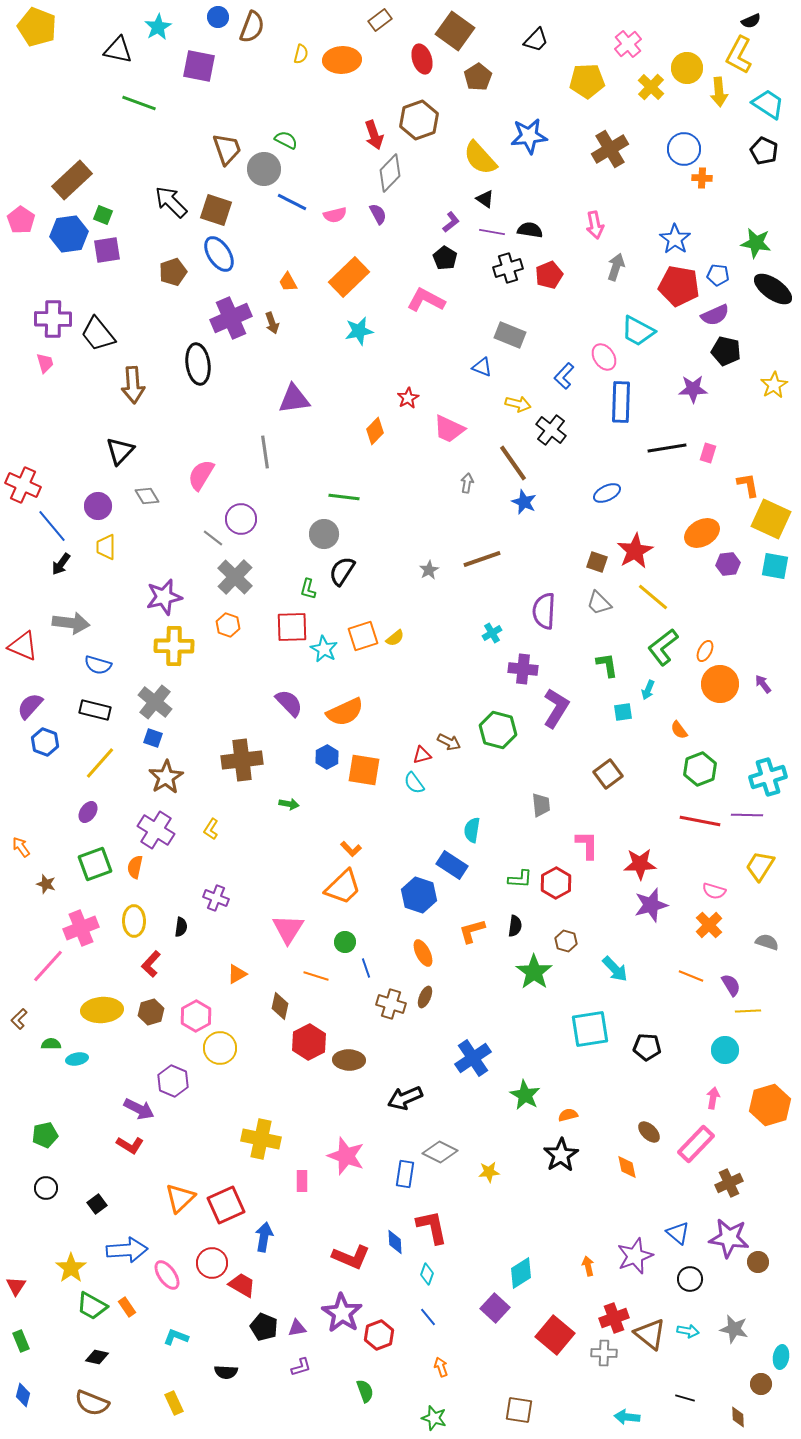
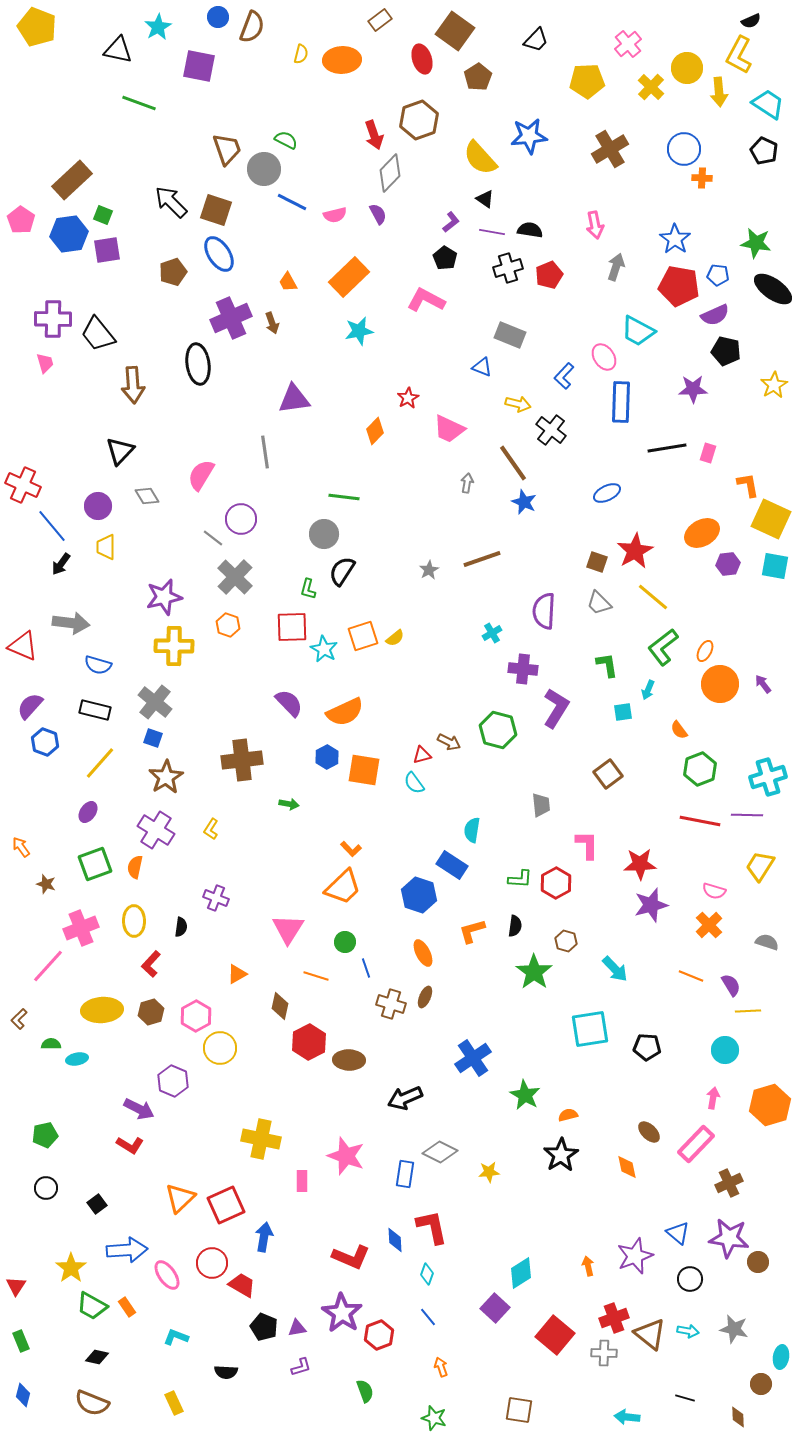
blue diamond at (395, 1242): moved 2 px up
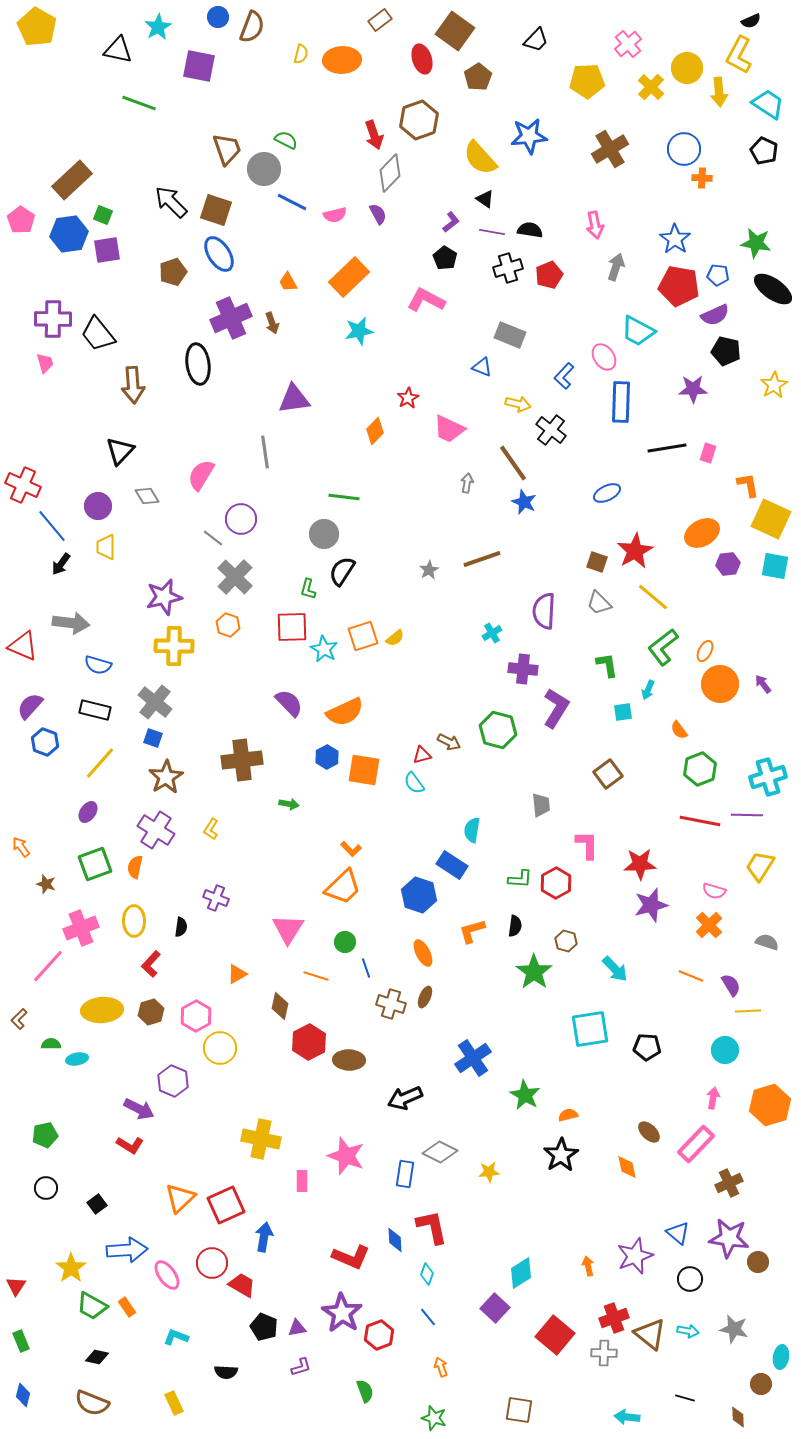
yellow pentagon at (37, 27): rotated 9 degrees clockwise
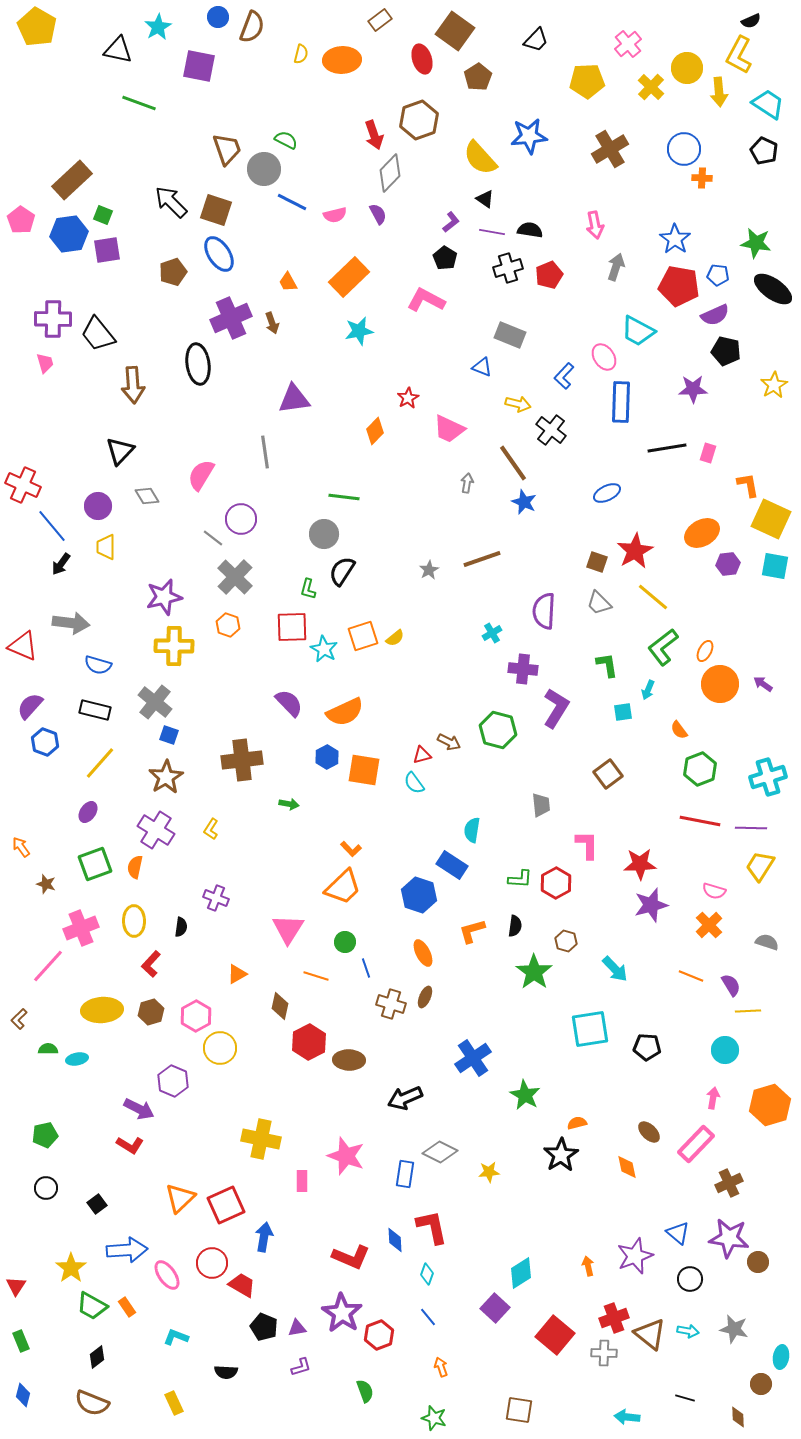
purple arrow at (763, 684): rotated 18 degrees counterclockwise
blue square at (153, 738): moved 16 px right, 3 px up
purple line at (747, 815): moved 4 px right, 13 px down
green semicircle at (51, 1044): moved 3 px left, 5 px down
orange semicircle at (568, 1115): moved 9 px right, 8 px down
black diamond at (97, 1357): rotated 50 degrees counterclockwise
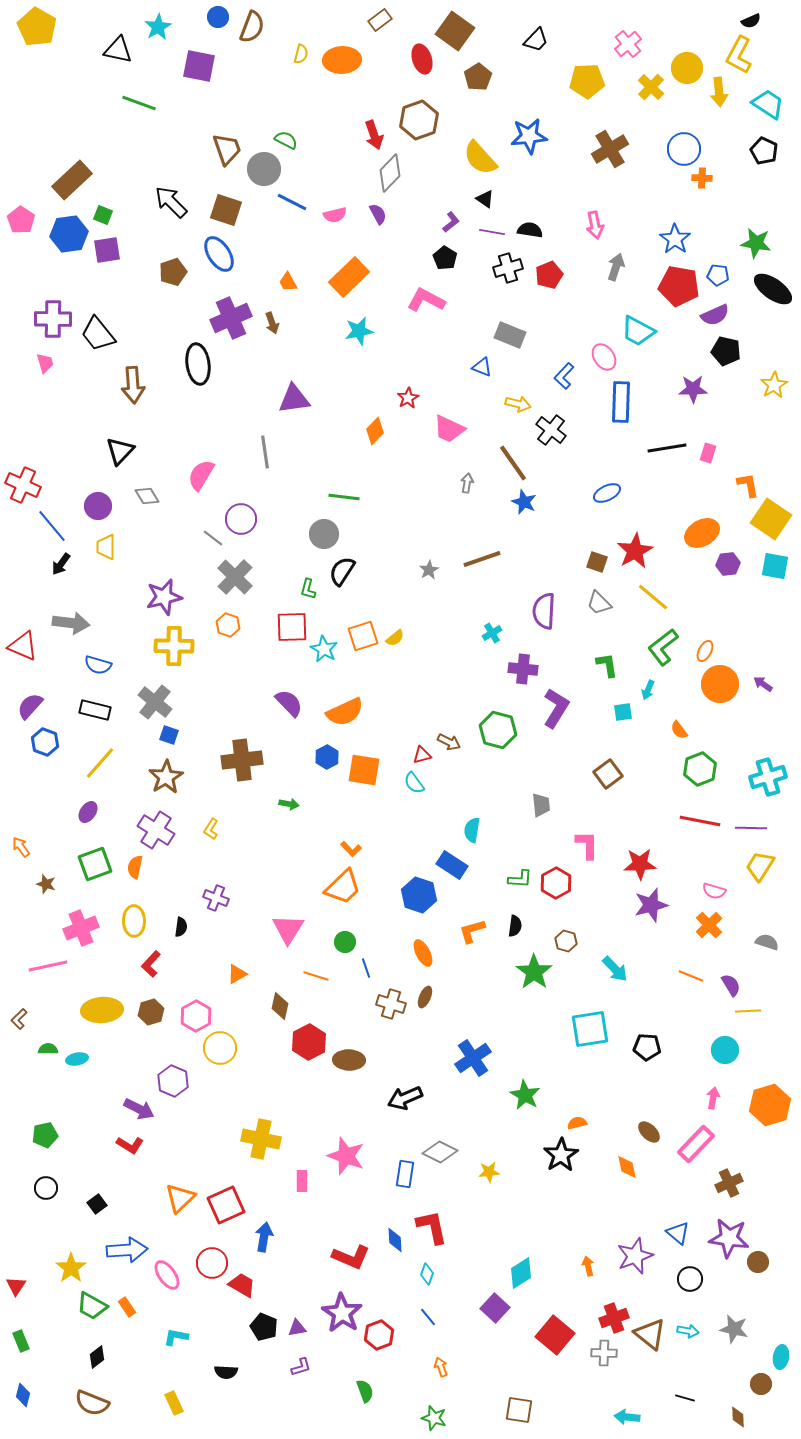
brown square at (216, 210): moved 10 px right
yellow square at (771, 519): rotated 9 degrees clockwise
pink line at (48, 966): rotated 36 degrees clockwise
cyan L-shape at (176, 1337): rotated 10 degrees counterclockwise
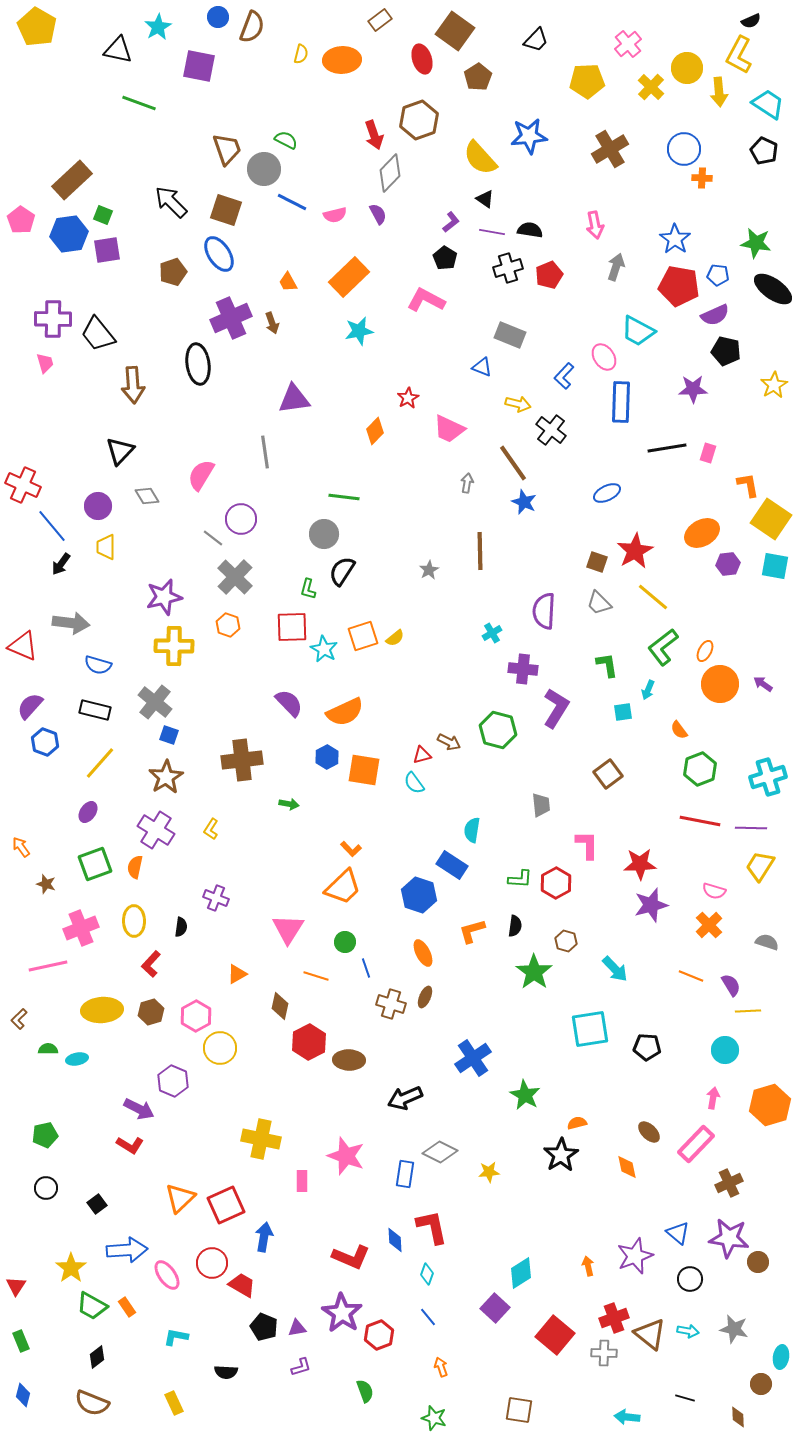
brown line at (482, 559): moved 2 px left, 8 px up; rotated 72 degrees counterclockwise
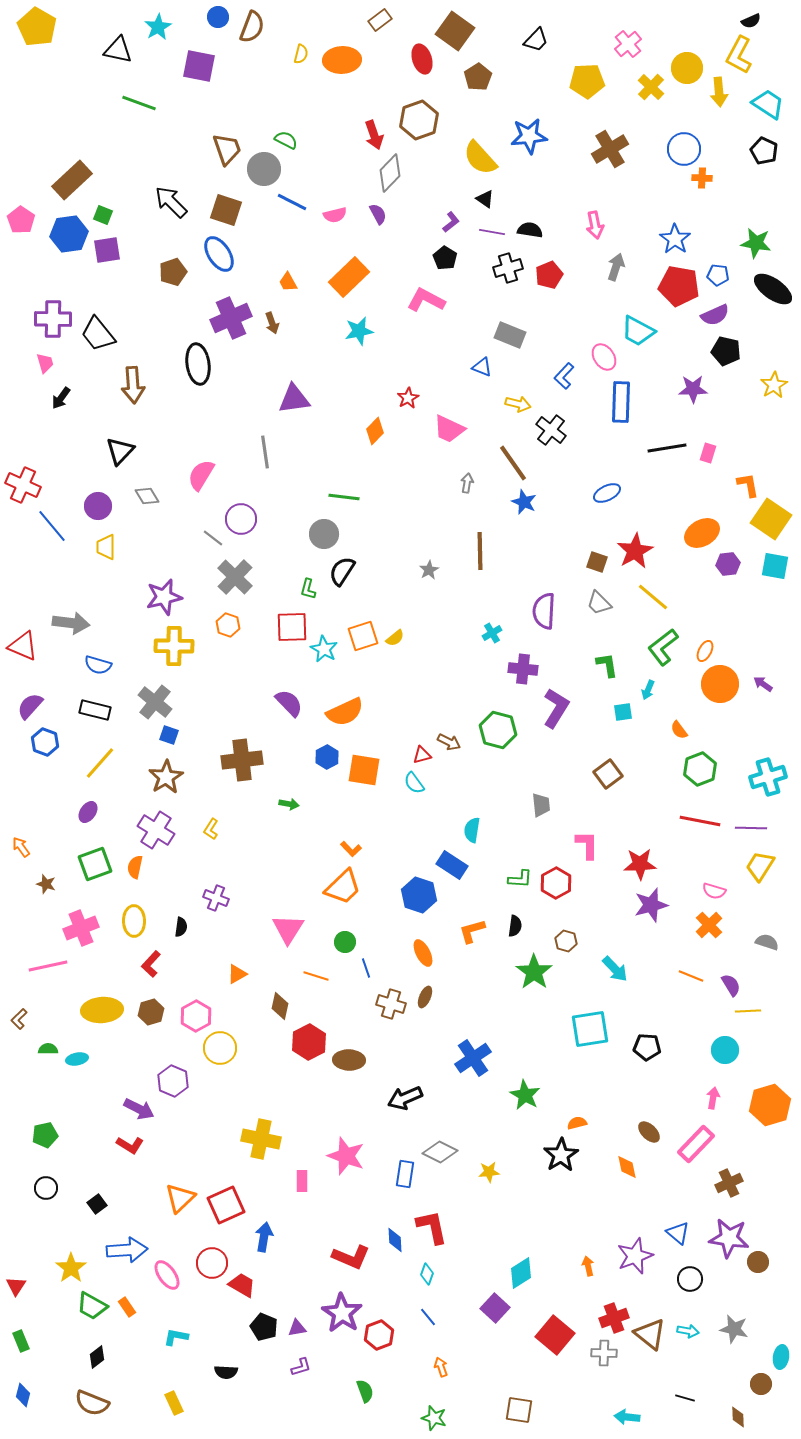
black arrow at (61, 564): moved 166 px up
